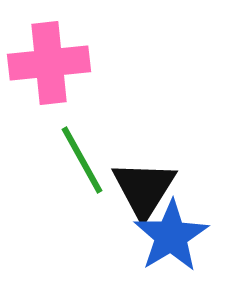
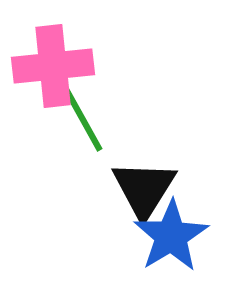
pink cross: moved 4 px right, 3 px down
green line: moved 42 px up
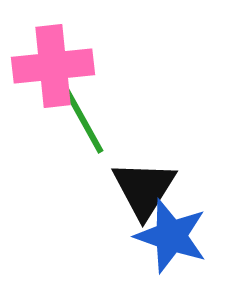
green line: moved 1 px right, 2 px down
blue star: rotated 22 degrees counterclockwise
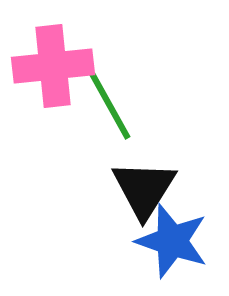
green line: moved 27 px right, 14 px up
blue star: moved 1 px right, 5 px down
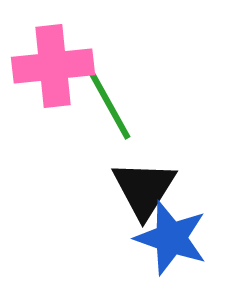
blue star: moved 1 px left, 3 px up
